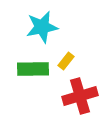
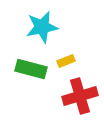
yellow rectangle: rotated 30 degrees clockwise
green rectangle: moved 2 px left; rotated 16 degrees clockwise
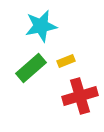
cyan star: moved 1 px left, 1 px up
green rectangle: moved 1 px up; rotated 56 degrees counterclockwise
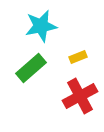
yellow rectangle: moved 12 px right, 4 px up
red cross: rotated 12 degrees counterclockwise
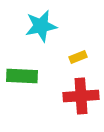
green rectangle: moved 9 px left, 8 px down; rotated 44 degrees clockwise
red cross: moved 1 px right; rotated 24 degrees clockwise
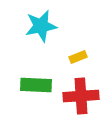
green rectangle: moved 14 px right, 9 px down
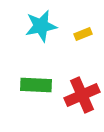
yellow rectangle: moved 5 px right, 23 px up
red cross: moved 1 px right, 1 px up; rotated 20 degrees counterclockwise
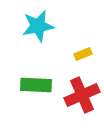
cyan star: moved 3 px left
yellow rectangle: moved 20 px down
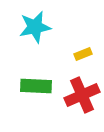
cyan star: moved 3 px left, 1 px down
green rectangle: moved 1 px down
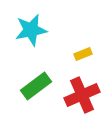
cyan star: moved 4 px left, 3 px down
green rectangle: rotated 40 degrees counterclockwise
